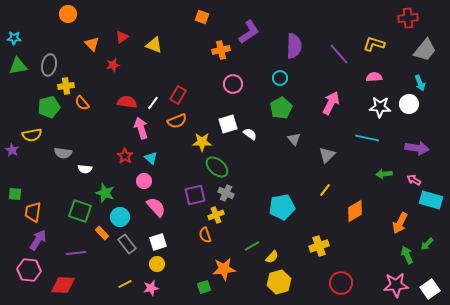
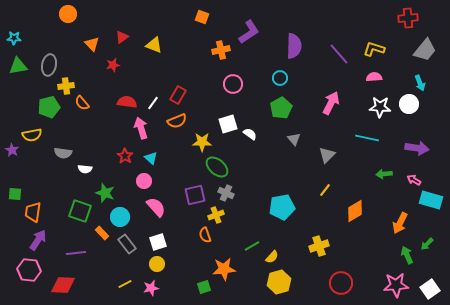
yellow L-shape at (374, 44): moved 5 px down
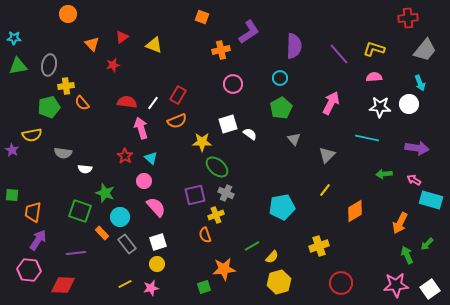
green square at (15, 194): moved 3 px left, 1 px down
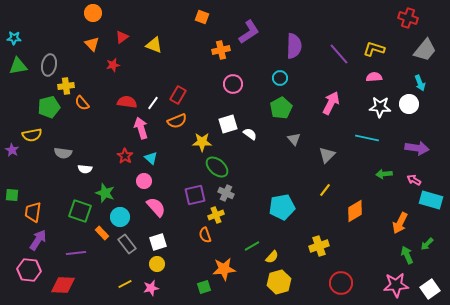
orange circle at (68, 14): moved 25 px right, 1 px up
red cross at (408, 18): rotated 24 degrees clockwise
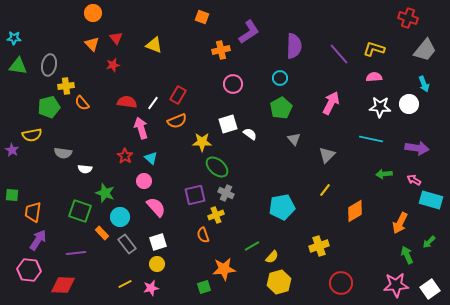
red triangle at (122, 37): moved 6 px left, 1 px down; rotated 32 degrees counterclockwise
green triangle at (18, 66): rotated 18 degrees clockwise
cyan arrow at (420, 83): moved 4 px right, 1 px down
cyan line at (367, 138): moved 4 px right, 1 px down
orange semicircle at (205, 235): moved 2 px left
green arrow at (427, 244): moved 2 px right, 2 px up
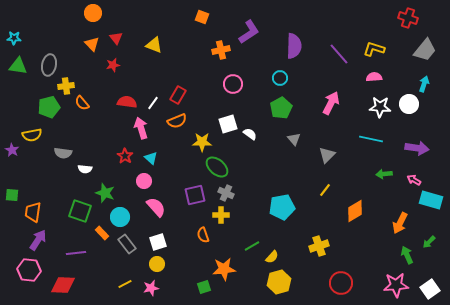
cyan arrow at (424, 84): rotated 140 degrees counterclockwise
yellow cross at (216, 215): moved 5 px right; rotated 21 degrees clockwise
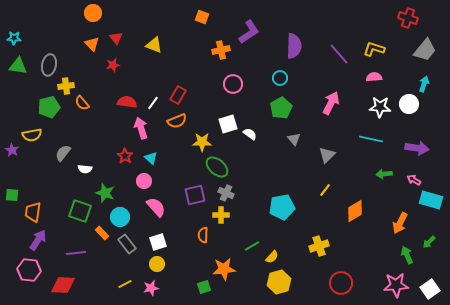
gray semicircle at (63, 153): rotated 120 degrees clockwise
orange semicircle at (203, 235): rotated 21 degrees clockwise
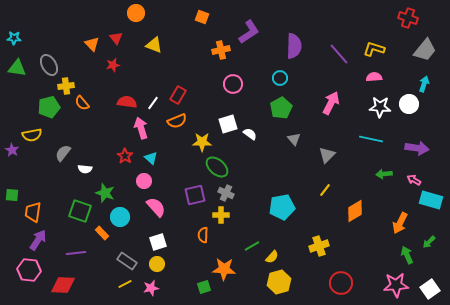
orange circle at (93, 13): moved 43 px right
gray ellipse at (49, 65): rotated 40 degrees counterclockwise
green triangle at (18, 66): moved 1 px left, 2 px down
gray rectangle at (127, 244): moved 17 px down; rotated 18 degrees counterclockwise
orange star at (224, 269): rotated 10 degrees clockwise
